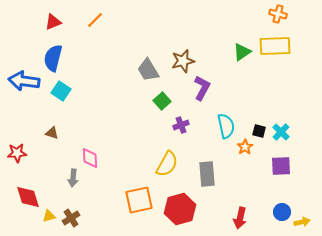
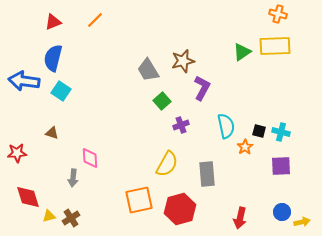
cyan cross: rotated 30 degrees counterclockwise
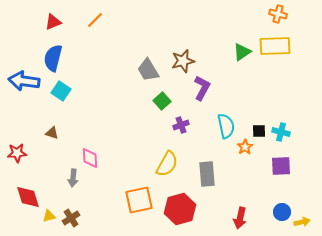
black square: rotated 16 degrees counterclockwise
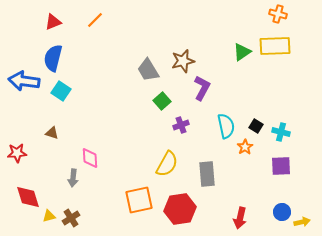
black square: moved 3 px left, 5 px up; rotated 32 degrees clockwise
red hexagon: rotated 8 degrees clockwise
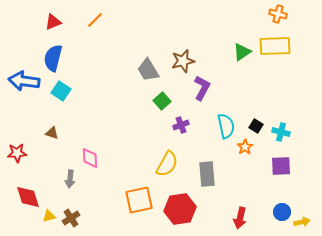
gray arrow: moved 3 px left, 1 px down
